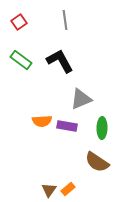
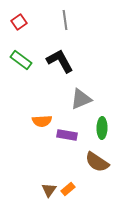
purple rectangle: moved 9 px down
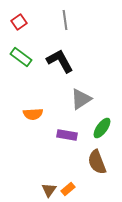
green rectangle: moved 3 px up
gray triangle: rotated 10 degrees counterclockwise
orange semicircle: moved 9 px left, 7 px up
green ellipse: rotated 35 degrees clockwise
brown semicircle: rotated 35 degrees clockwise
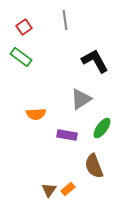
red square: moved 5 px right, 5 px down
black L-shape: moved 35 px right
orange semicircle: moved 3 px right
brown semicircle: moved 3 px left, 4 px down
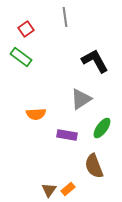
gray line: moved 3 px up
red square: moved 2 px right, 2 px down
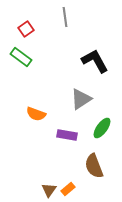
orange semicircle: rotated 24 degrees clockwise
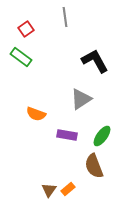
green ellipse: moved 8 px down
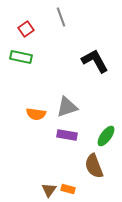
gray line: moved 4 px left; rotated 12 degrees counterclockwise
green rectangle: rotated 25 degrees counterclockwise
gray triangle: moved 14 px left, 8 px down; rotated 15 degrees clockwise
orange semicircle: rotated 12 degrees counterclockwise
green ellipse: moved 4 px right
orange rectangle: rotated 56 degrees clockwise
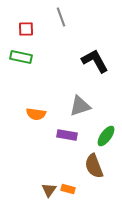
red square: rotated 35 degrees clockwise
gray triangle: moved 13 px right, 1 px up
